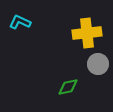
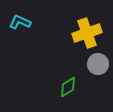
yellow cross: rotated 12 degrees counterclockwise
green diamond: rotated 20 degrees counterclockwise
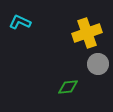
green diamond: rotated 25 degrees clockwise
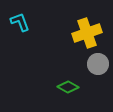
cyan L-shape: rotated 45 degrees clockwise
green diamond: rotated 35 degrees clockwise
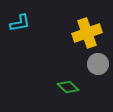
cyan L-shape: moved 1 px down; rotated 100 degrees clockwise
green diamond: rotated 15 degrees clockwise
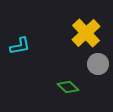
cyan L-shape: moved 23 px down
yellow cross: moved 1 px left; rotated 24 degrees counterclockwise
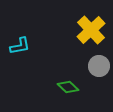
yellow cross: moved 5 px right, 3 px up
gray circle: moved 1 px right, 2 px down
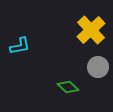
gray circle: moved 1 px left, 1 px down
